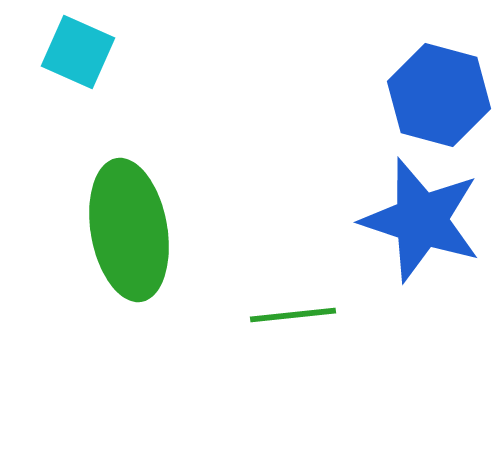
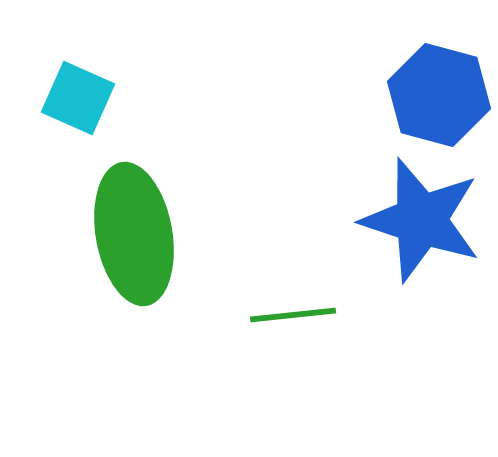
cyan square: moved 46 px down
green ellipse: moved 5 px right, 4 px down
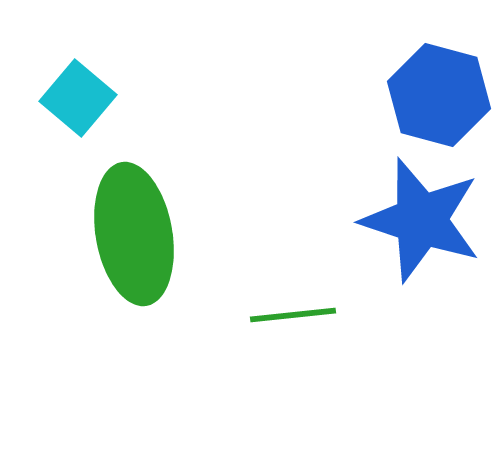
cyan square: rotated 16 degrees clockwise
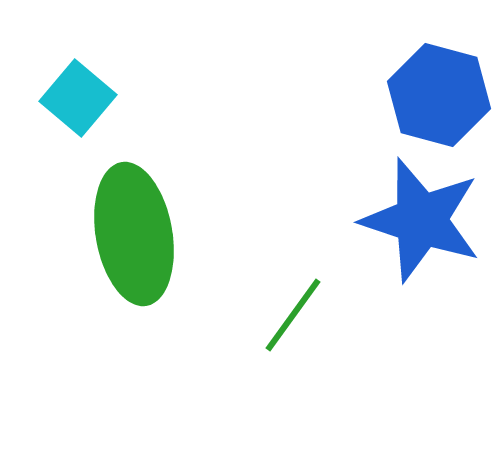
green line: rotated 48 degrees counterclockwise
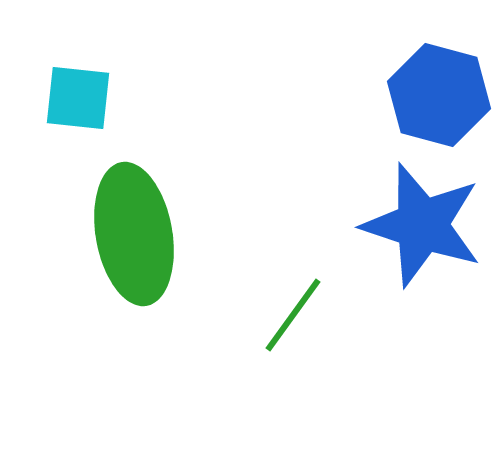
cyan square: rotated 34 degrees counterclockwise
blue star: moved 1 px right, 5 px down
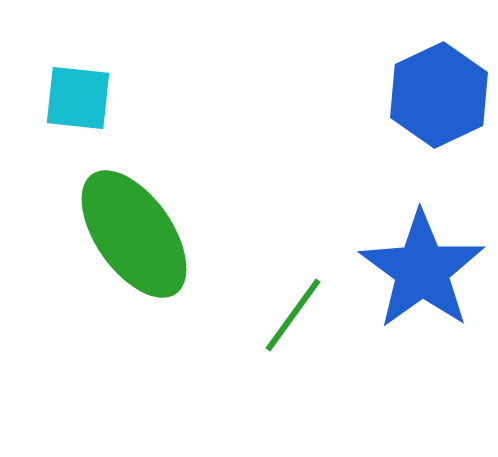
blue hexagon: rotated 20 degrees clockwise
blue star: moved 45 px down; rotated 18 degrees clockwise
green ellipse: rotated 25 degrees counterclockwise
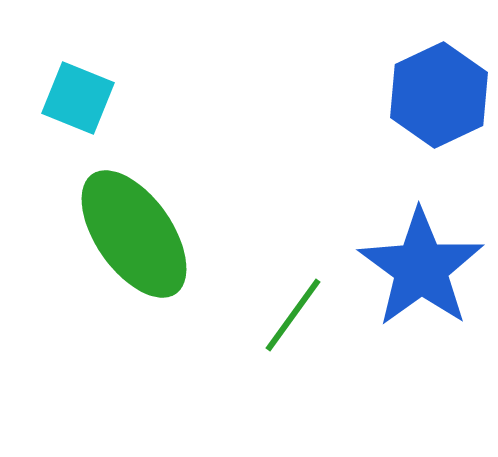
cyan square: rotated 16 degrees clockwise
blue star: moved 1 px left, 2 px up
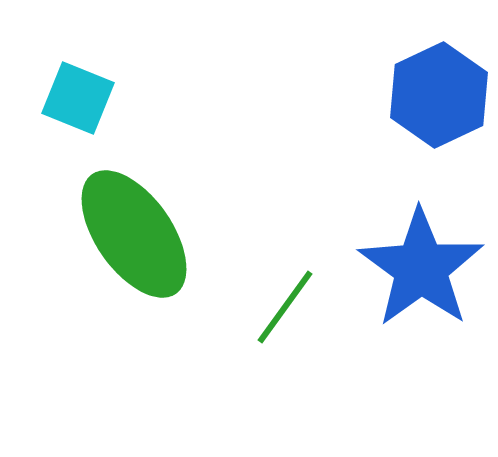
green line: moved 8 px left, 8 px up
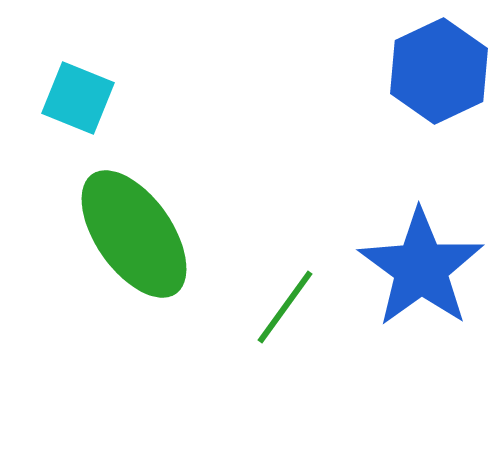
blue hexagon: moved 24 px up
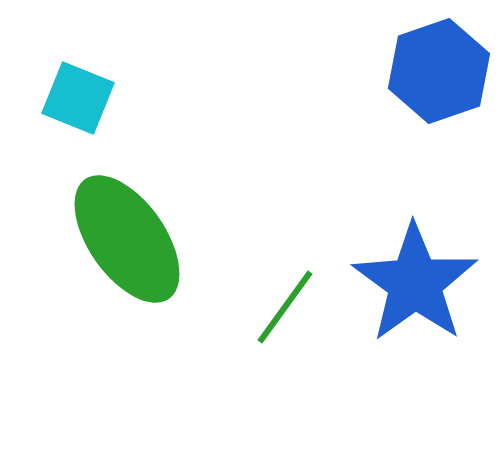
blue hexagon: rotated 6 degrees clockwise
green ellipse: moved 7 px left, 5 px down
blue star: moved 6 px left, 15 px down
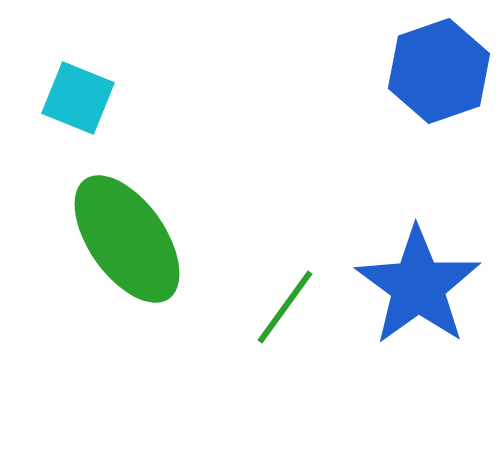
blue star: moved 3 px right, 3 px down
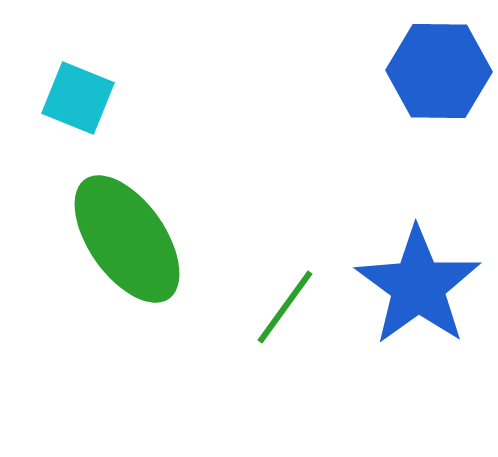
blue hexagon: rotated 20 degrees clockwise
